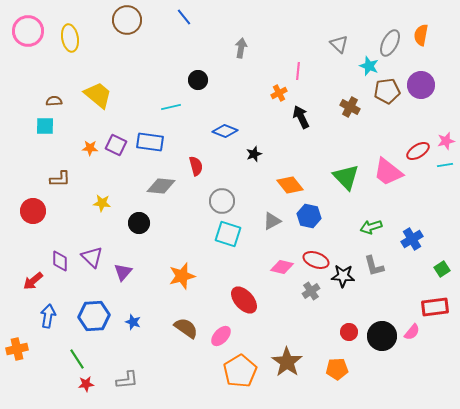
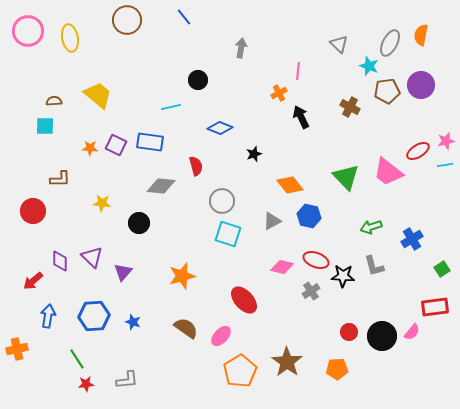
blue diamond at (225, 131): moved 5 px left, 3 px up
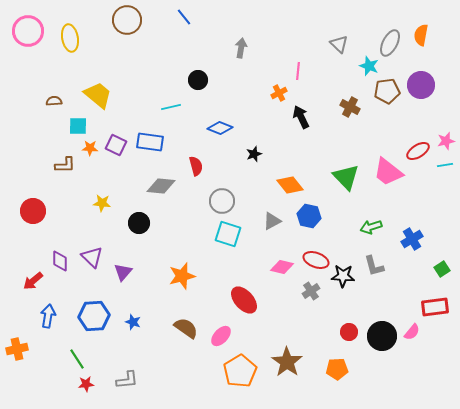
cyan square at (45, 126): moved 33 px right
brown L-shape at (60, 179): moved 5 px right, 14 px up
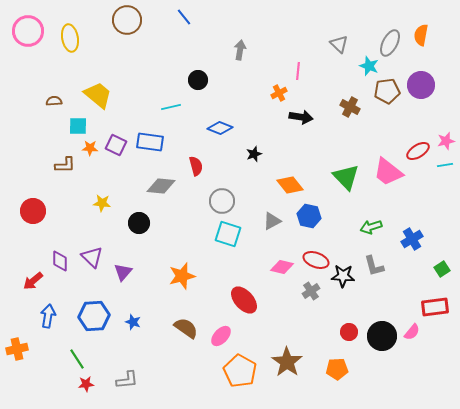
gray arrow at (241, 48): moved 1 px left, 2 px down
black arrow at (301, 117): rotated 125 degrees clockwise
orange pentagon at (240, 371): rotated 12 degrees counterclockwise
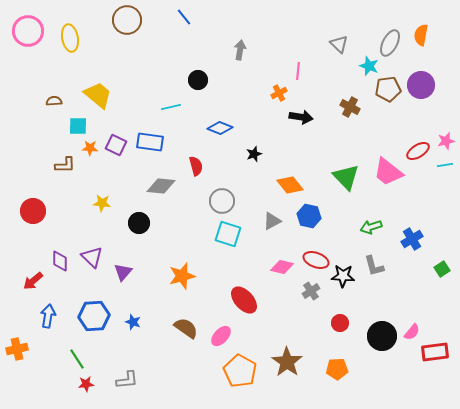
brown pentagon at (387, 91): moved 1 px right, 2 px up
red rectangle at (435, 307): moved 45 px down
red circle at (349, 332): moved 9 px left, 9 px up
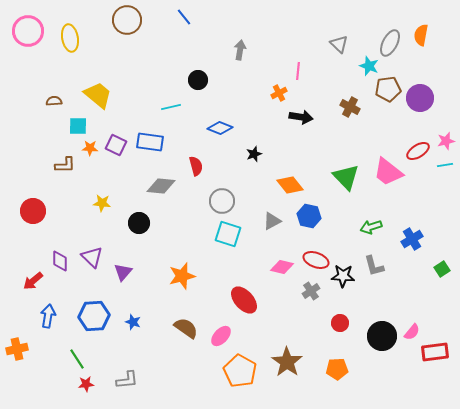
purple circle at (421, 85): moved 1 px left, 13 px down
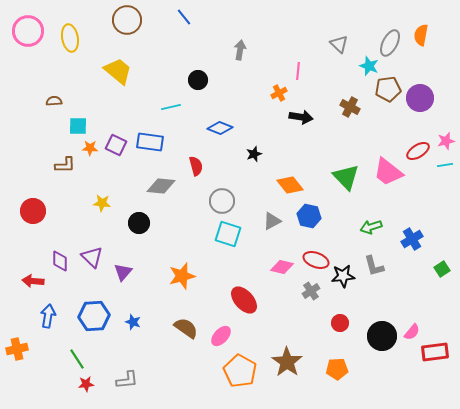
yellow trapezoid at (98, 95): moved 20 px right, 24 px up
black star at (343, 276): rotated 10 degrees counterclockwise
red arrow at (33, 281): rotated 45 degrees clockwise
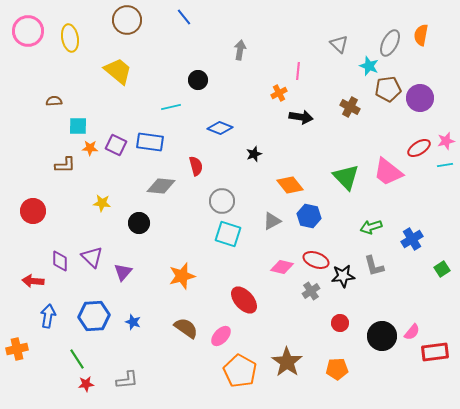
red ellipse at (418, 151): moved 1 px right, 3 px up
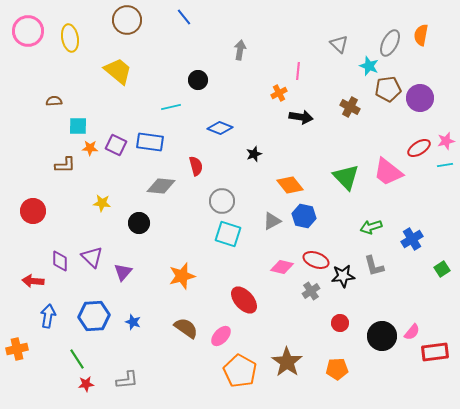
blue hexagon at (309, 216): moved 5 px left
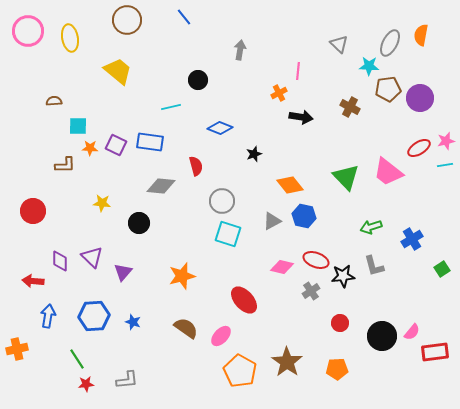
cyan star at (369, 66): rotated 18 degrees counterclockwise
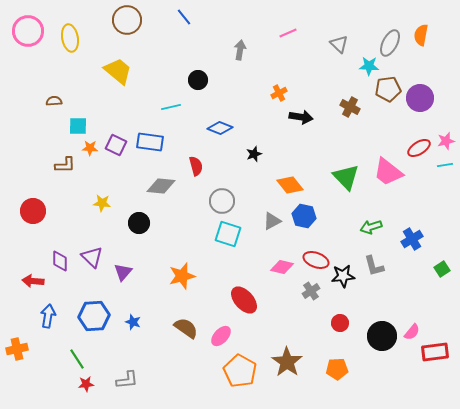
pink line at (298, 71): moved 10 px left, 38 px up; rotated 60 degrees clockwise
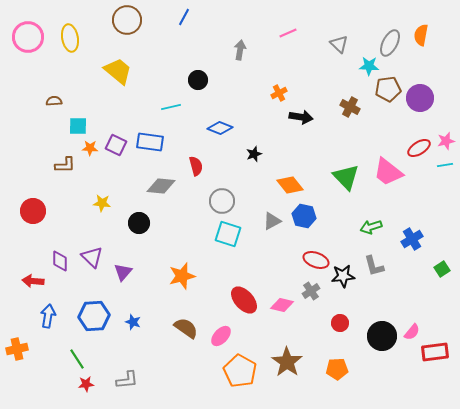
blue line at (184, 17): rotated 66 degrees clockwise
pink circle at (28, 31): moved 6 px down
pink diamond at (282, 267): moved 38 px down
